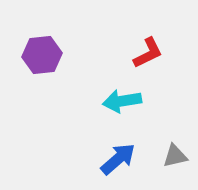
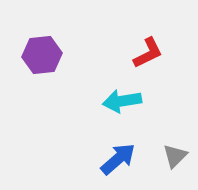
gray triangle: rotated 32 degrees counterclockwise
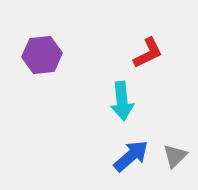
cyan arrow: rotated 87 degrees counterclockwise
blue arrow: moved 13 px right, 3 px up
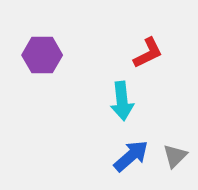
purple hexagon: rotated 6 degrees clockwise
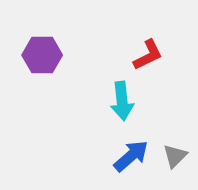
red L-shape: moved 2 px down
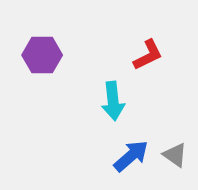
cyan arrow: moved 9 px left
gray triangle: moved 1 px up; rotated 40 degrees counterclockwise
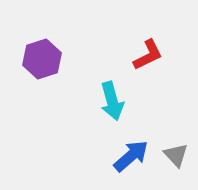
purple hexagon: moved 4 px down; rotated 18 degrees counterclockwise
cyan arrow: moved 1 px left; rotated 9 degrees counterclockwise
gray triangle: moved 1 px right; rotated 12 degrees clockwise
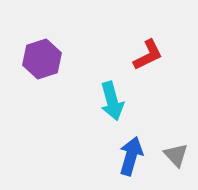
blue arrow: rotated 33 degrees counterclockwise
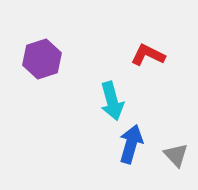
red L-shape: rotated 128 degrees counterclockwise
blue arrow: moved 12 px up
